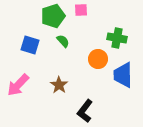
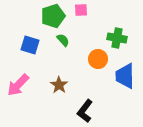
green semicircle: moved 1 px up
blue trapezoid: moved 2 px right, 1 px down
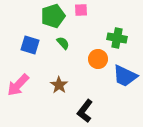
green semicircle: moved 3 px down
blue trapezoid: rotated 64 degrees counterclockwise
